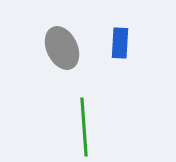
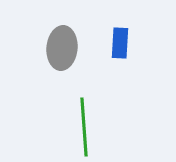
gray ellipse: rotated 30 degrees clockwise
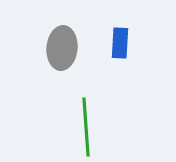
green line: moved 2 px right
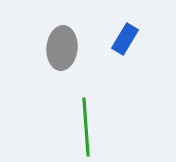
blue rectangle: moved 5 px right, 4 px up; rotated 28 degrees clockwise
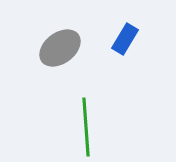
gray ellipse: moved 2 px left; rotated 48 degrees clockwise
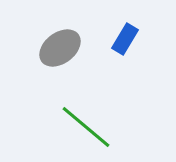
green line: rotated 46 degrees counterclockwise
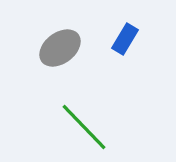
green line: moved 2 px left; rotated 6 degrees clockwise
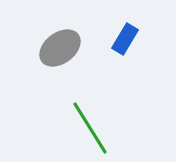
green line: moved 6 px right, 1 px down; rotated 12 degrees clockwise
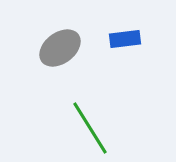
blue rectangle: rotated 52 degrees clockwise
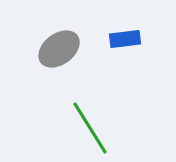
gray ellipse: moved 1 px left, 1 px down
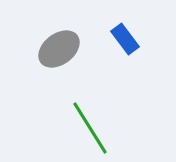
blue rectangle: rotated 60 degrees clockwise
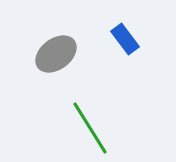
gray ellipse: moved 3 px left, 5 px down
